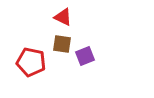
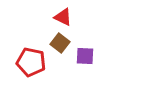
brown square: moved 2 px left, 1 px up; rotated 30 degrees clockwise
purple square: rotated 24 degrees clockwise
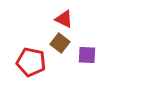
red triangle: moved 1 px right, 2 px down
purple square: moved 2 px right, 1 px up
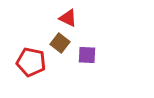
red triangle: moved 4 px right, 1 px up
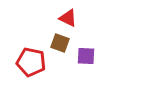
brown square: rotated 18 degrees counterclockwise
purple square: moved 1 px left, 1 px down
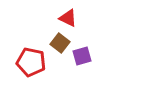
brown square: rotated 18 degrees clockwise
purple square: moved 4 px left; rotated 18 degrees counterclockwise
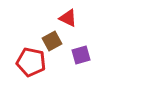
brown square: moved 8 px left, 2 px up; rotated 24 degrees clockwise
purple square: moved 1 px left, 1 px up
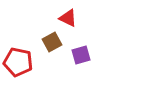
brown square: moved 1 px down
red pentagon: moved 13 px left
